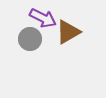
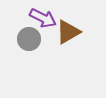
gray circle: moved 1 px left
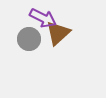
brown triangle: moved 10 px left, 1 px down; rotated 12 degrees counterclockwise
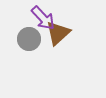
purple arrow: rotated 20 degrees clockwise
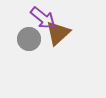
purple arrow: rotated 8 degrees counterclockwise
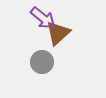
gray circle: moved 13 px right, 23 px down
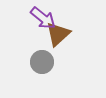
brown triangle: moved 1 px down
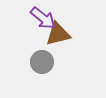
brown triangle: rotated 28 degrees clockwise
